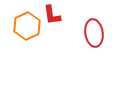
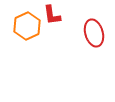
red ellipse: rotated 8 degrees counterclockwise
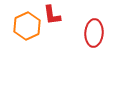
red ellipse: rotated 20 degrees clockwise
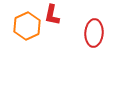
red L-shape: rotated 20 degrees clockwise
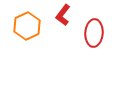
red L-shape: moved 11 px right; rotated 25 degrees clockwise
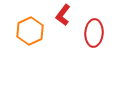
orange hexagon: moved 3 px right, 5 px down
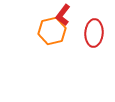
orange hexagon: moved 22 px right; rotated 12 degrees clockwise
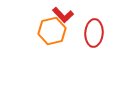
red L-shape: rotated 80 degrees counterclockwise
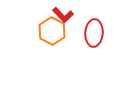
orange hexagon: rotated 20 degrees counterclockwise
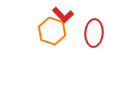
orange hexagon: rotated 8 degrees counterclockwise
